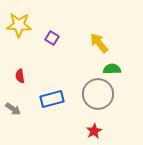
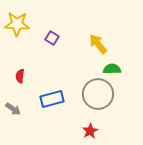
yellow star: moved 2 px left, 1 px up
yellow arrow: moved 1 px left, 1 px down
red semicircle: rotated 16 degrees clockwise
red star: moved 4 px left
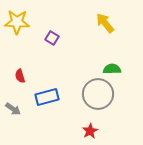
yellow star: moved 2 px up
yellow arrow: moved 7 px right, 21 px up
red semicircle: rotated 24 degrees counterclockwise
blue rectangle: moved 5 px left, 2 px up
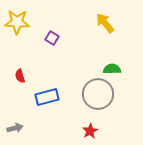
gray arrow: moved 2 px right, 19 px down; rotated 49 degrees counterclockwise
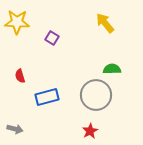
gray circle: moved 2 px left, 1 px down
gray arrow: moved 1 px down; rotated 28 degrees clockwise
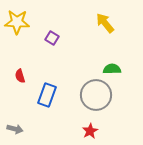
blue rectangle: moved 2 px up; rotated 55 degrees counterclockwise
